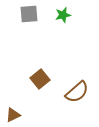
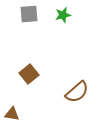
brown square: moved 11 px left, 5 px up
brown triangle: moved 1 px left, 1 px up; rotated 35 degrees clockwise
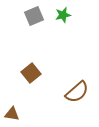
gray square: moved 5 px right, 2 px down; rotated 18 degrees counterclockwise
brown square: moved 2 px right, 1 px up
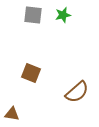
gray square: moved 1 px left, 1 px up; rotated 30 degrees clockwise
brown square: rotated 30 degrees counterclockwise
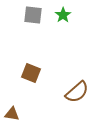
green star: rotated 21 degrees counterclockwise
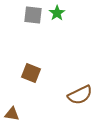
green star: moved 6 px left, 2 px up
brown semicircle: moved 3 px right, 3 px down; rotated 15 degrees clockwise
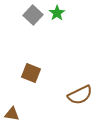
gray square: rotated 36 degrees clockwise
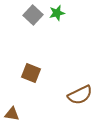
green star: rotated 21 degrees clockwise
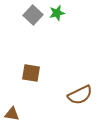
brown square: rotated 12 degrees counterclockwise
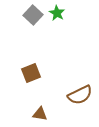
green star: rotated 28 degrees counterclockwise
brown square: rotated 30 degrees counterclockwise
brown triangle: moved 28 px right
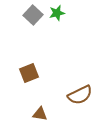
green star: rotated 28 degrees clockwise
brown square: moved 2 px left
